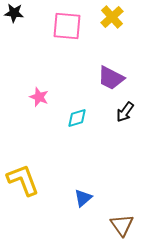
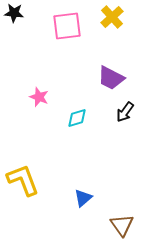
pink square: rotated 12 degrees counterclockwise
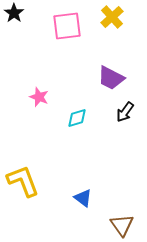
black star: rotated 30 degrees clockwise
yellow L-shape: moved 1 px down
blue triangle: rotated 42 degrees counterclockwise
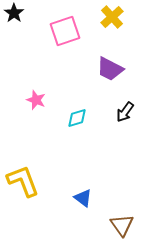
pink square: moved 2 px left, 5 px down; rotated 12 degrees counterclockwise
purple trapezoid: moved 1 px left, 9 px up
pink star: moved 3 px left, 3 px down
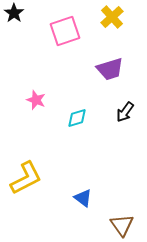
purple trapezoid: rotated 44 degrees counterclockwise
yellow L-shape: moved 3 px right, 3 px up; rotated 84 degrees clockwise
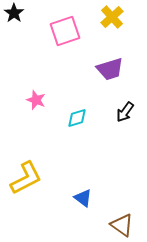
brown triangle: rotated 20 degrees counterclockwise
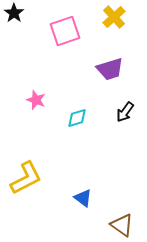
yellow cross: moved 2 px right
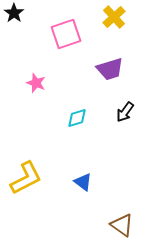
pink square: moved 1 px right, 3 px down
pink star: moved 17 px up
blue triangle: moved 16 px up
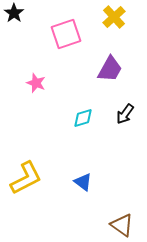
purple trapezoid: rotated 44 degrees counterclockwise
black arrow: moved 2 px down
cyan diamond: moved 6 px right
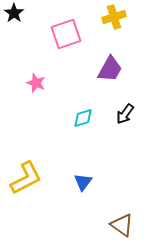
yellow cross: rotated 25 degrees clockwise
blue triangle: rotated 30 degrees clockwise
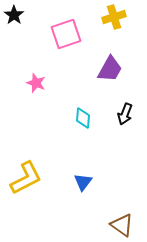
black star: moved 2 px down
black arrow: rotated 15 degrees counterclockwise
cyan diamond: rotated 70 degrees counterclockwise
